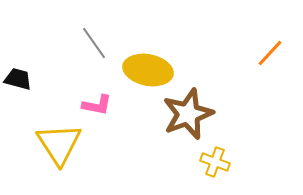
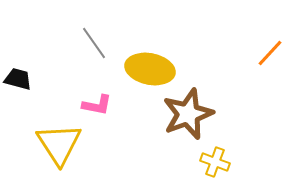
yellow ellipse: moved 2 px right, 1 px up
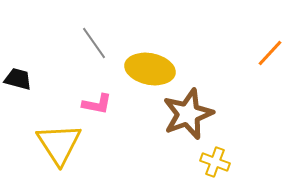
pink L-shape: moved 1 px up
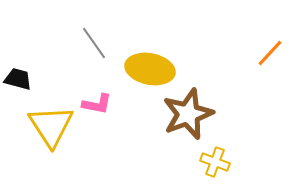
yellow triangle: moved 8 px left, 18 px up
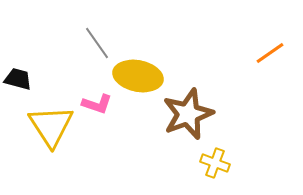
gray line: moved 3 px right
orange line: rotated 12 degrees clockwise
yellow ellipse: moved 12 px left, 7 px down
pink L-shape: rotated 8 degrees clockwise
yellow cross: moved 1 px down
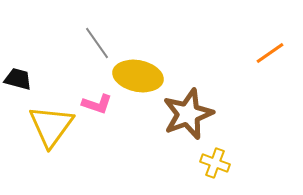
yellow triangle: rotated 9 degrees clockwise
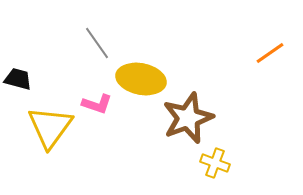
yellow ellipse: moved 3 px right, 3 px down
brown star: moved 4 px down
yellow triangle: moved 1 px left, 1 px down
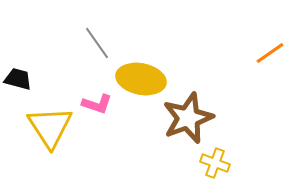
yellow triangle: rotated 9 degrees counterclockwise
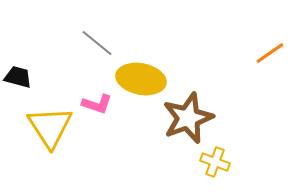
gray line: rotated 16 degrees counterclockwise
black trapezoid: moved 2 px up
yellow cross: moved 1 px up
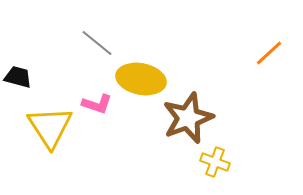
orange line: moved 1 px left; rotated 8 degrees counterclockwise
